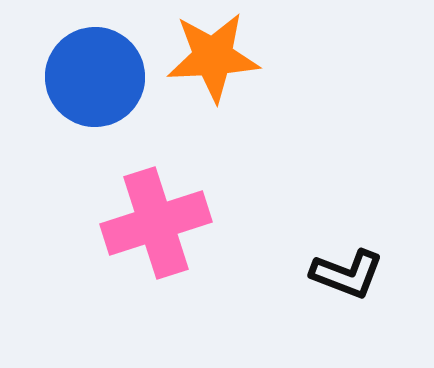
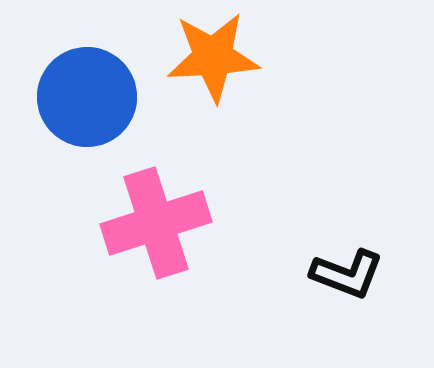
blue circle: moved 8 px left, 20 px down
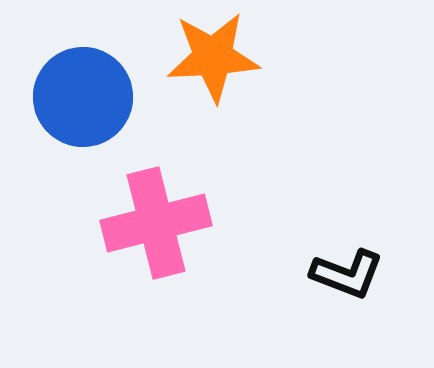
blue circle: moved 4 px left
pink cross: rotated 4 degrees clockwise
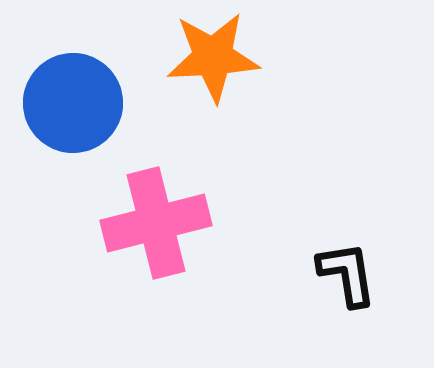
blue circle: moved 10 px left, 6 px down
black L-shape: rotated 120 degrees counterclockwise
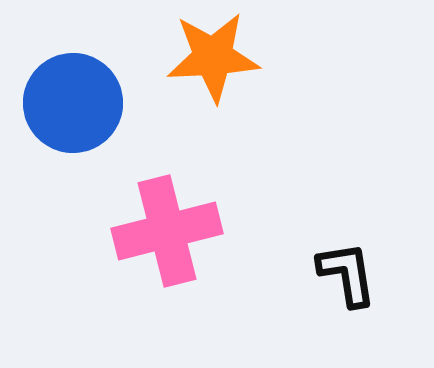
pink cross: moved 11 px right, 8 px down
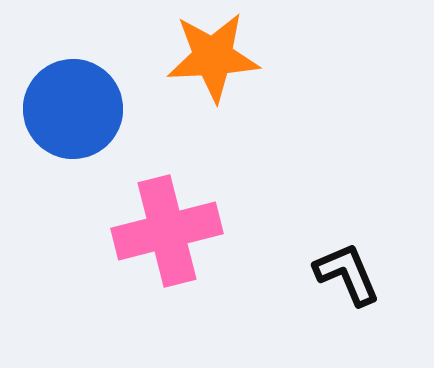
blue circle: moved 6 px down
black L-shape: rotated 14 degrees counterclockwise
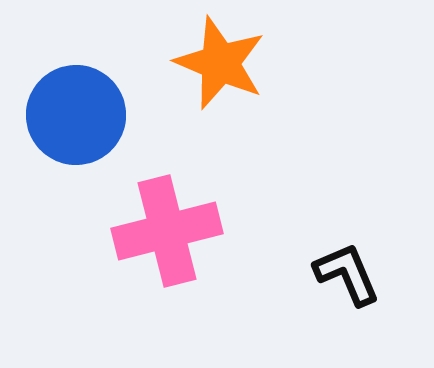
orange star: moved 7 px right, 6 px down; rotated 26 degrees clockwise
blue circle: moved 3 px right, 6 px down
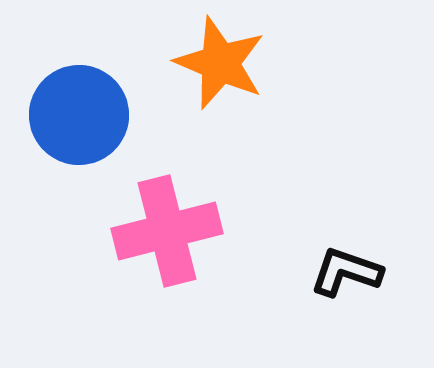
blue circle: moved 3 px right
black L-shape: moved 1 px left, 2 px up; rotated 48 degrees counterclockwise
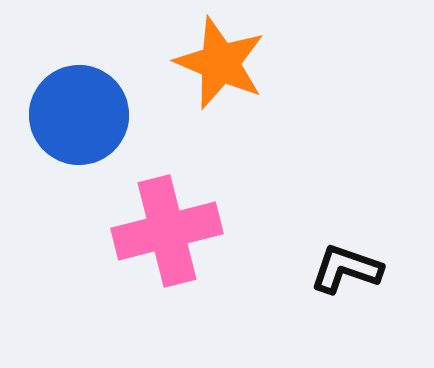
black L-shape: moved 3 px up
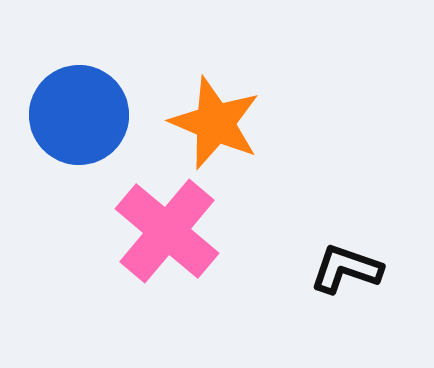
orange star: moved 5 px left, 60 px down
pink cross: rotated 36 degrees counterclockwise
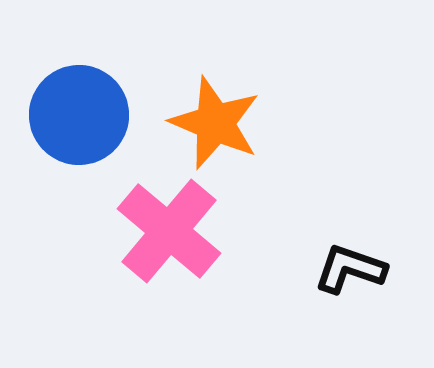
pink cross: moved 2 px right
black L-shape: moved 4 px right
